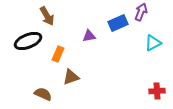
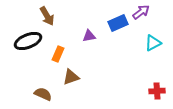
purple arrow: rotated 30 degrees clockwise
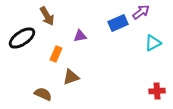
purple triangle: moved 9 px left
black ellipse: moved 6 px left, 3 px up; rotated 12 degrees counterclockwise
orange rectangle: moved 2 px left
